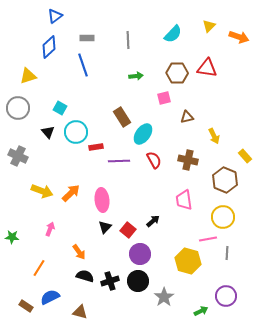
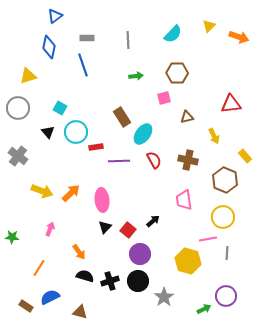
blue diamond at (49, 47): rotated 35 degrees counterclockwise
red triangle at (207, 68): moved 24 px right, 36 px down; rotated 15 degrees counterclockwise
gray cross at (18, 156): rotated 12 degrees clockwise
green arrow at (201, 311): moved 3 px right, 2 px up
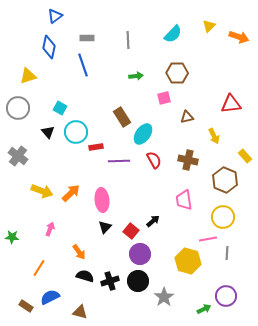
red square at (128, 230): moved 3 px right, 1 px down
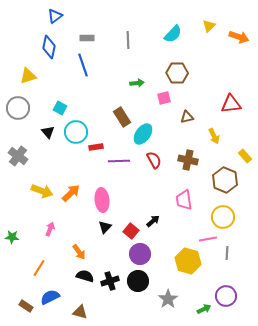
green arrow at (136, 76): moved 1 px right, 7 px down
gray star at (164, 297): moved 4 px right, 2 px down
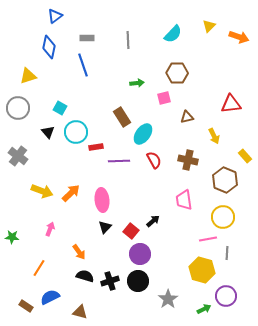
yellow hexagon at (188, 261): moved 14 px right, 9 px down
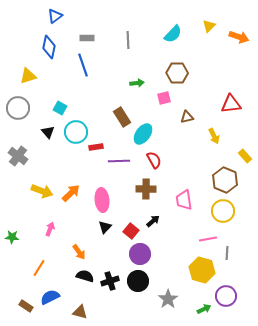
brown cross at (188, 160): moved 42 px left, 29 px down; rotated 12 degrees counterclockwise
yellow circle at (223, 217): moved 6 px up
